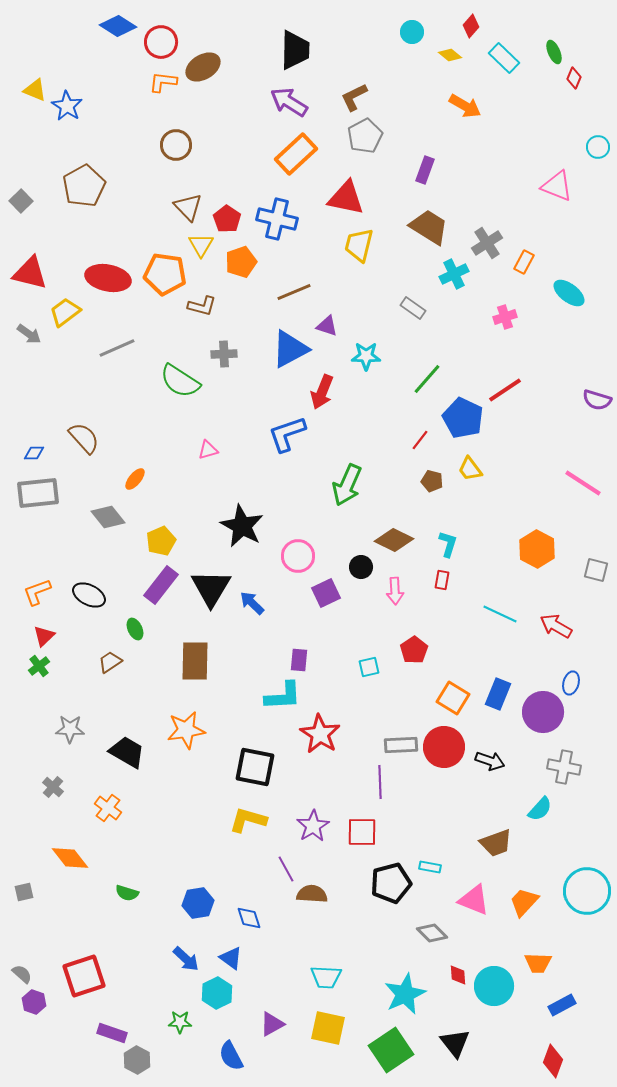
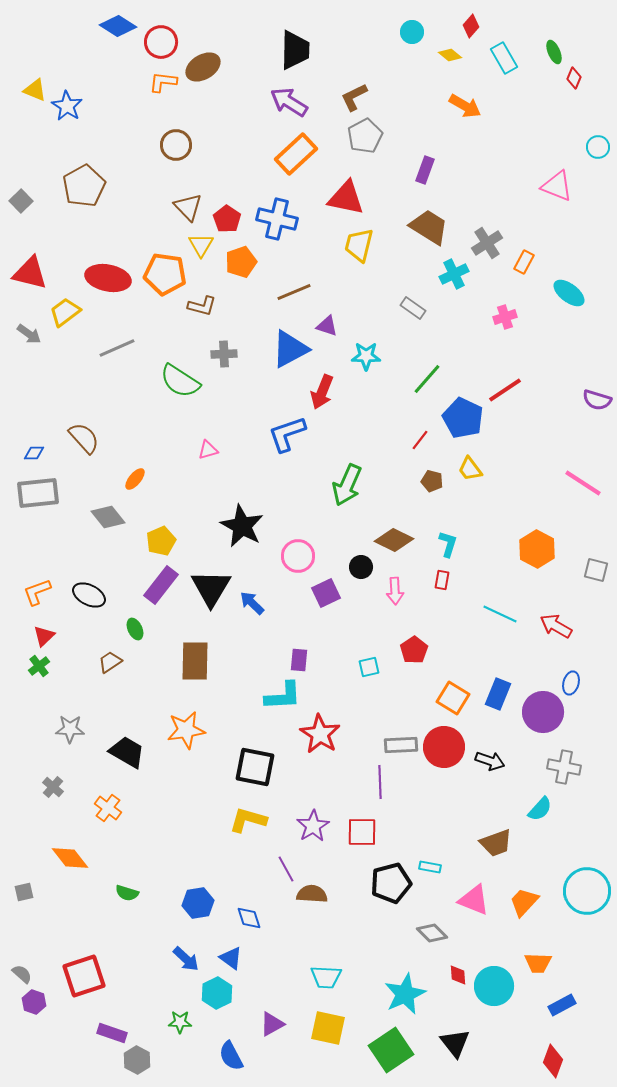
cyan rectangle at (504, 58): rotated 16 degrees clockwise
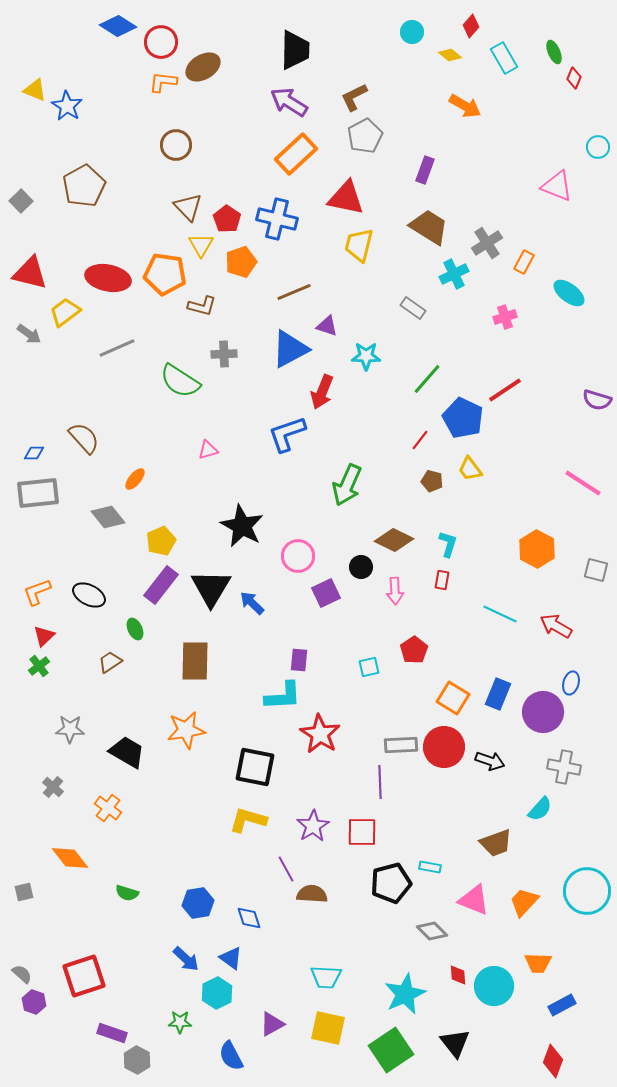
gray diamond at (432, 933): moved 2 px up
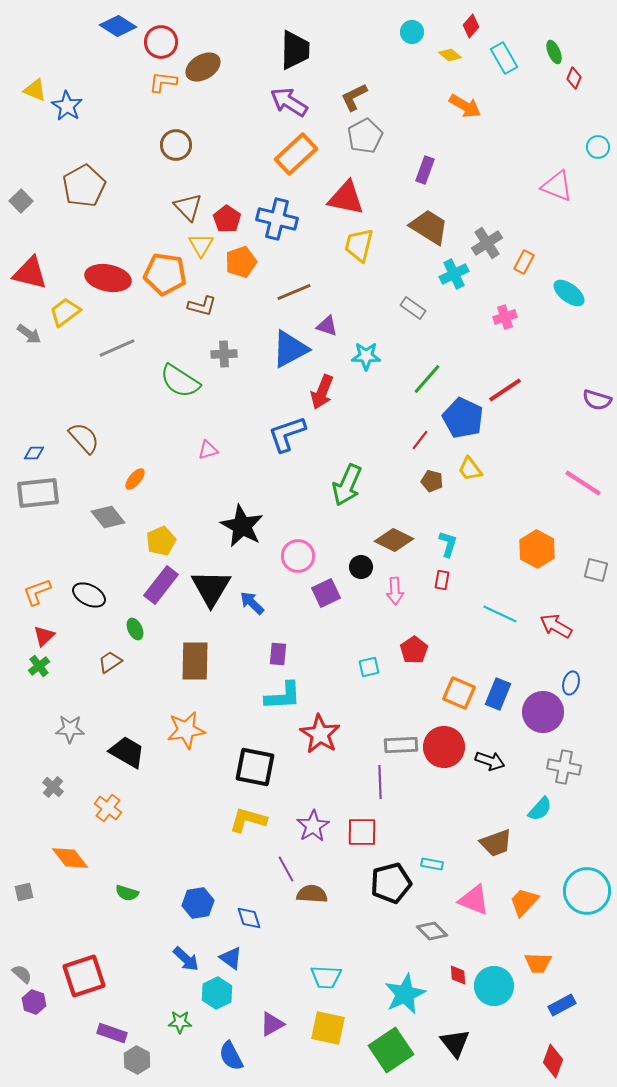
purple rectangle at (299, 660): moved 21 px left, 6 px up
orange square at (453, 698): moved 6 px right, 5 px up; rotated 8 degrees counterclockwise
cyan rectangle at (430, 867): moved 2 px right, 3 px up
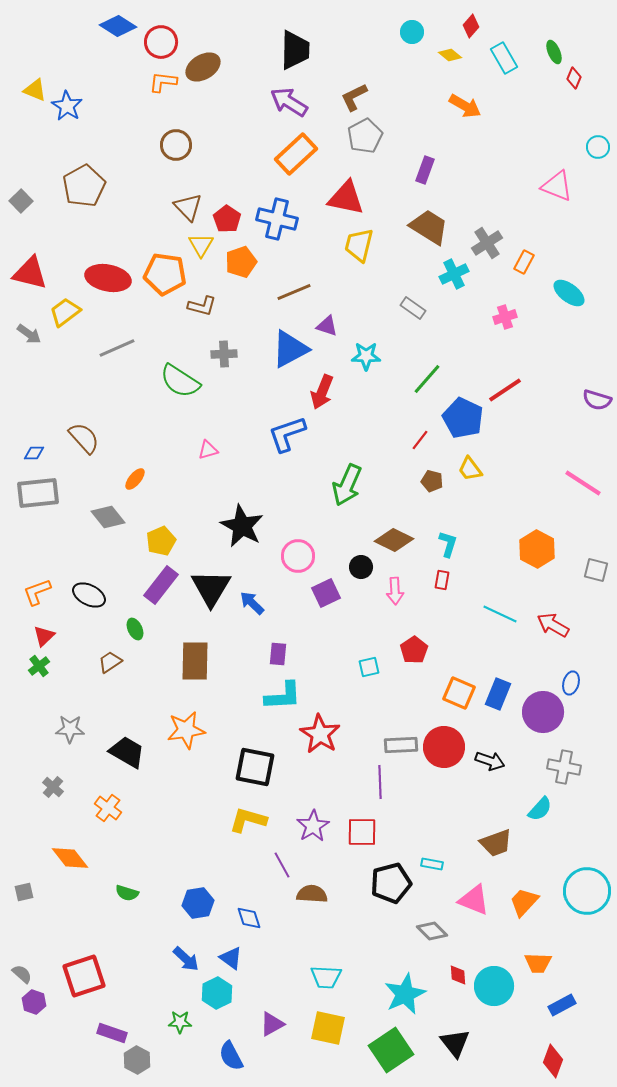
red arrow at (556, 626): moved 3 px left, 1 px up
purple line at (286, 869): moved 4 px left, 4 px up
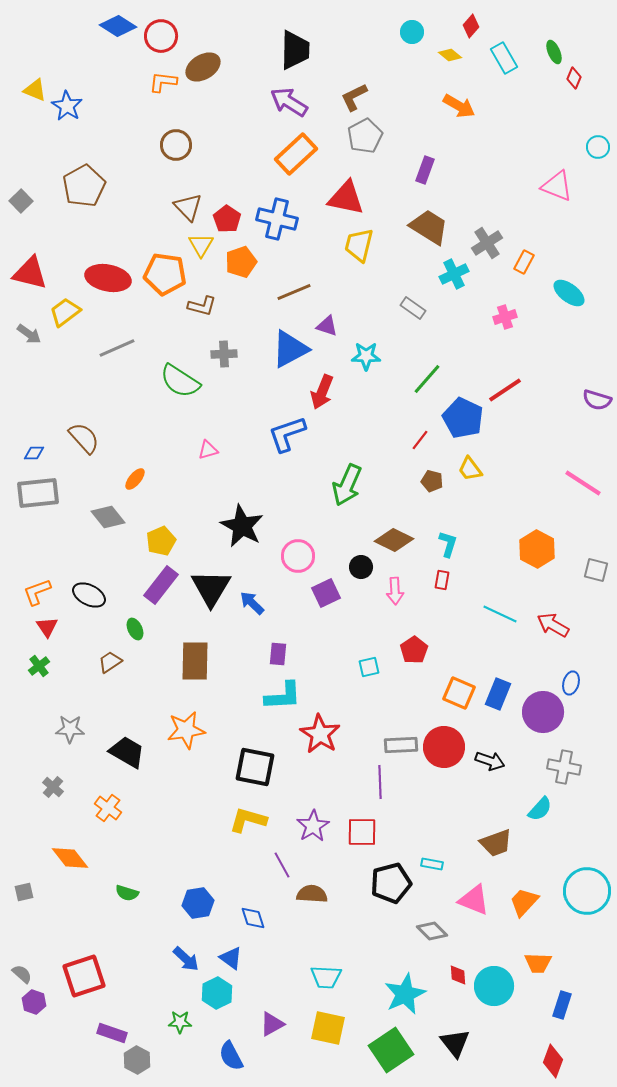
red circle at (161, 42): moved 6 px up
orange arrow at (465, 106): moved 6 px left
red triangle at (44, 636): moved 3 px right, 9 px up; rotated 20 degrees counterclockwise
blue diamond at (249, 918): moved 4 px right
blue rectangle at (562, 1005): rotated 44 degrees counterclockwise
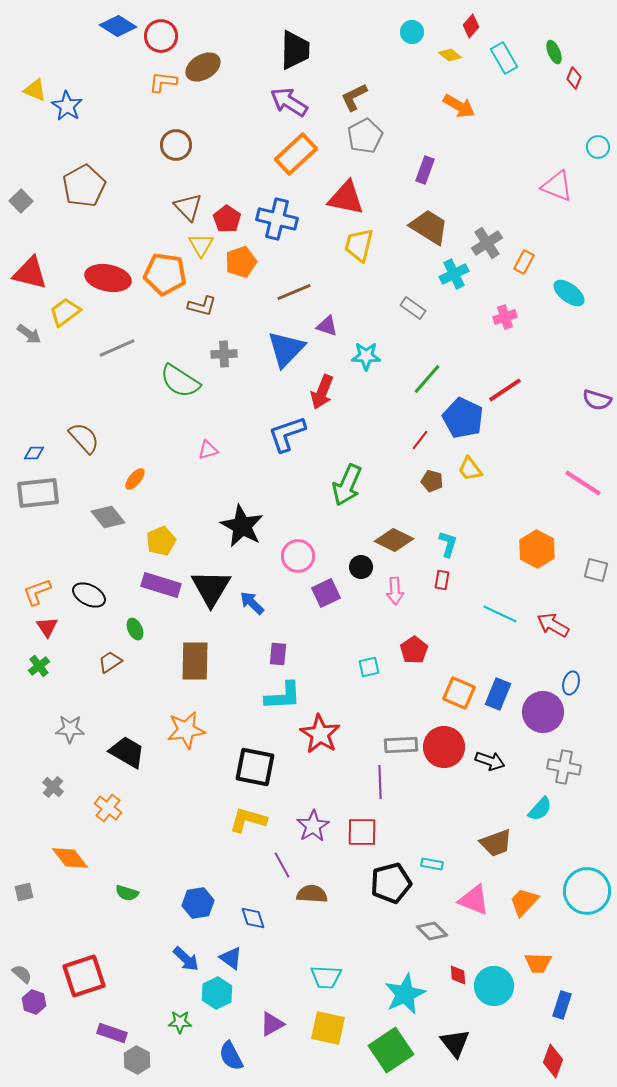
blue triangle at (290, 349): moved 4 px left; rotated 18 degrees counterclockwise
purple rectangle at (161, 585): rotated 69 degrees clockwise
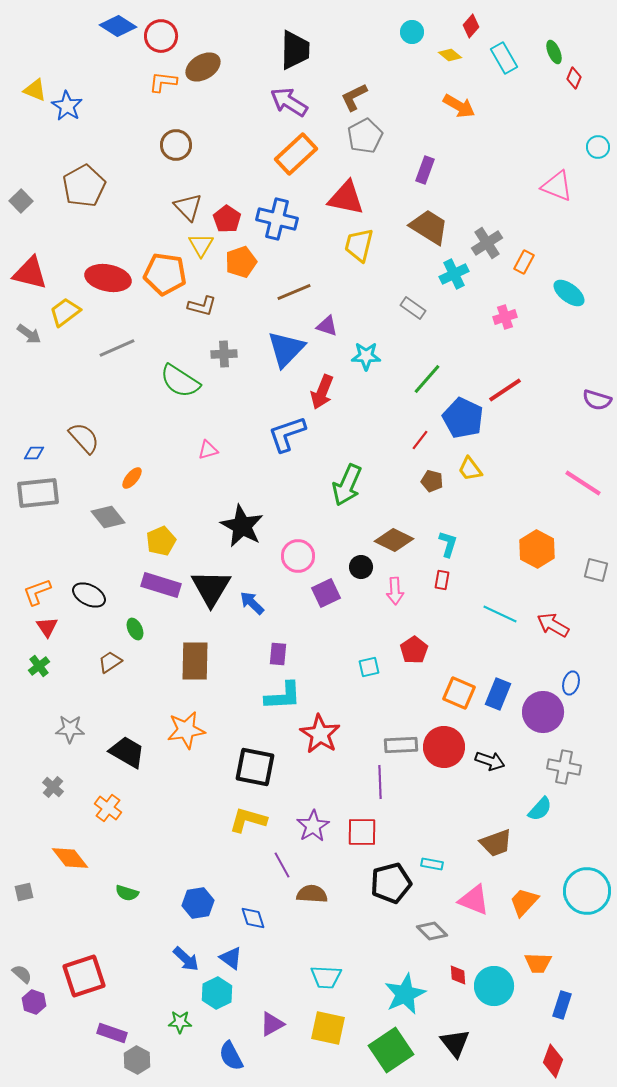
orange ellipse at (135, 479): moved 3 px left, 1 px up
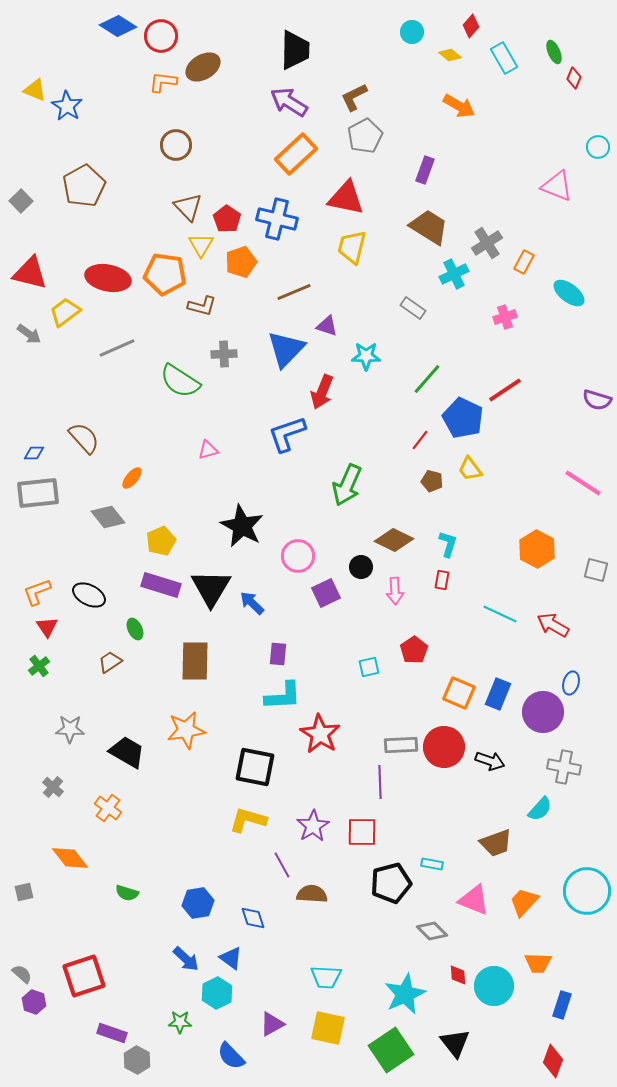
yellow trapezoid at (359, 245): moved 7 px left, 2 px down
blue semicircle at (231, 1056): rotated 16 degrees counterclockwise
